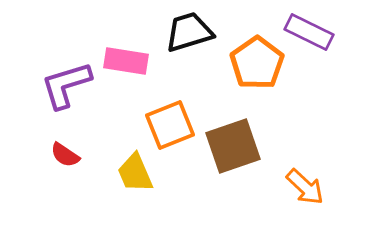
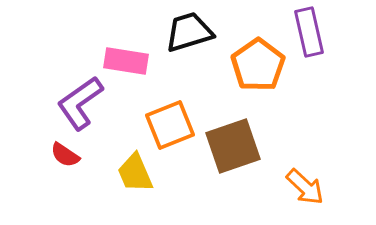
purple rectangle: rotated 51 degrees clockwise
orange pentagon: moved 1 px right, 2 px down
purple L-shape: moved 14 px right, 18 px down; rotated 18 degrees counterclockwise
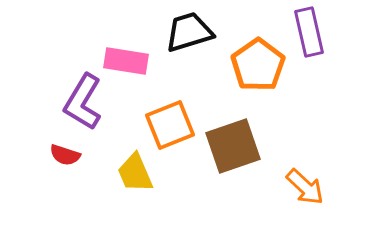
purple L-shape: moved 3 px right, 1 px up; rotated 24 degrees counterclockwise
red semicircle: rotated 16 degrees counterclockwise
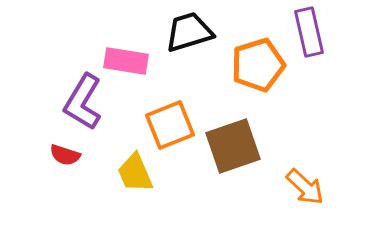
orange pentagon: rotated 18 degrees clockwise
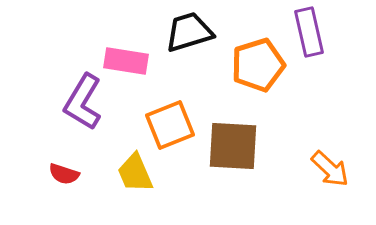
brown square: rotated 22 degrees clockwise
red semicircle: moved 1 px left, 19 px down
orange arrow: moved 25 px right, 18 px up
